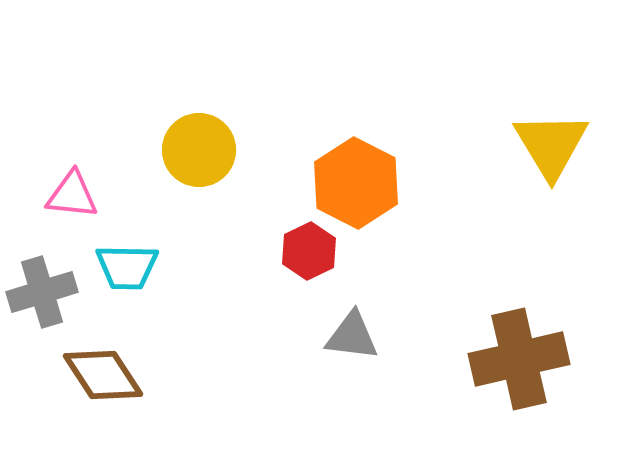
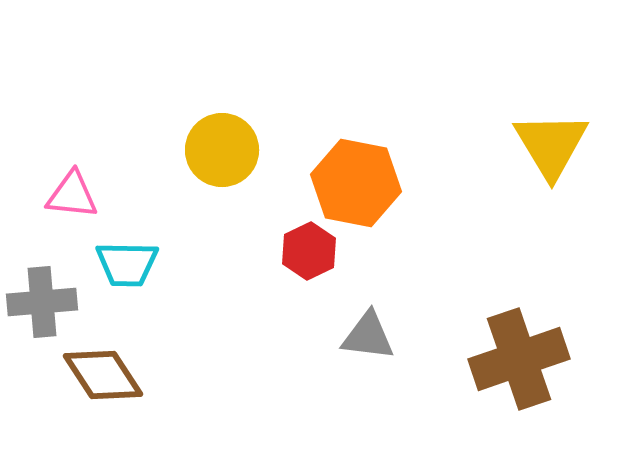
yellow circle: moved 23 px right
orange hexagon: rotated 16 degrees counterclockwise
cyan trapezoid: moved 3 px up
gray cross: moved 10 px down; rotated 12 degrees clockwise
gray triangle: moved 16 px right
brown cross: rotated 6 degrees counterclockwise
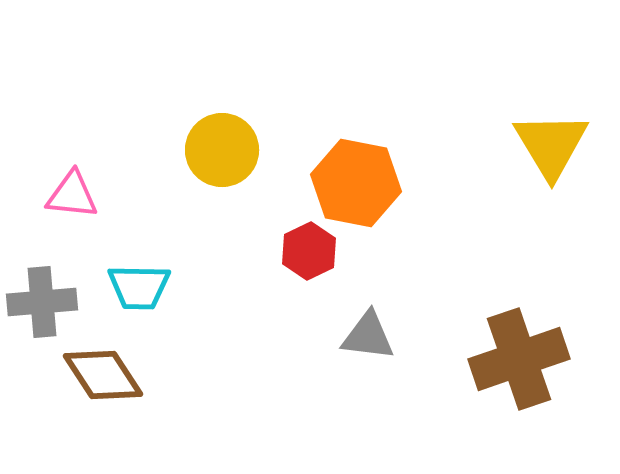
cyan trapezoid: moved 12 px right, 23 px down
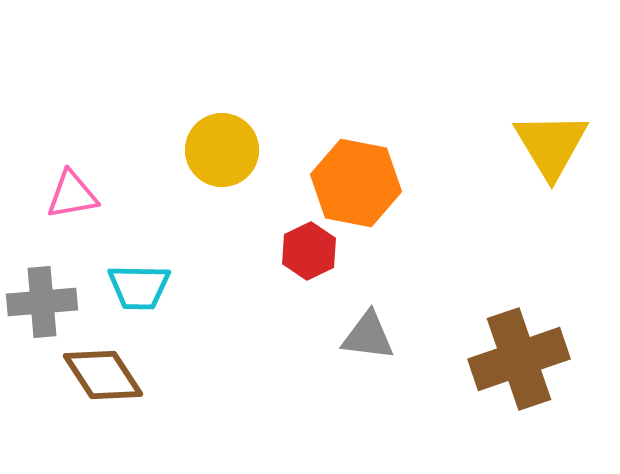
pink triangle: rotated 16 degrees counterclockwise
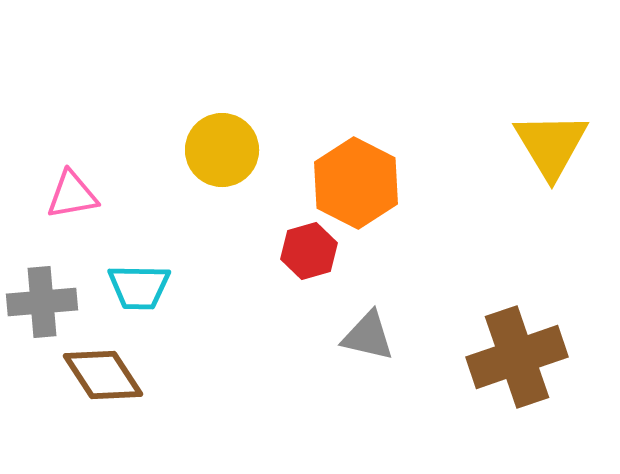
orange hexagon: rotated 16 degrees clockwise
red hexagon: rotated 10 degrees clockwise
gray triangle: rotated 6 degrees clockwise
brown cross: moved 2 px left, 2 px up
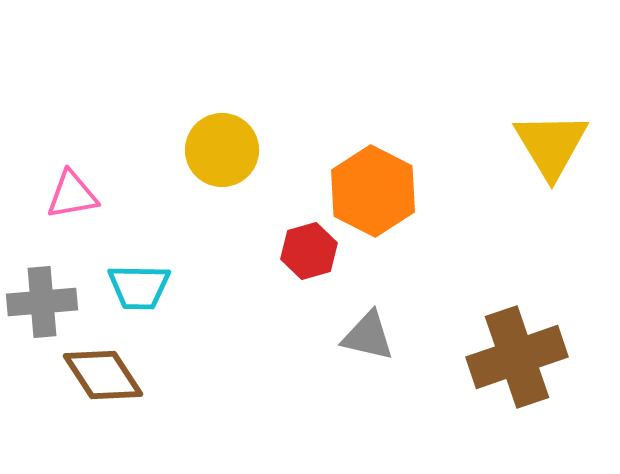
orange hexagon: moved 17 px right, 8 px down
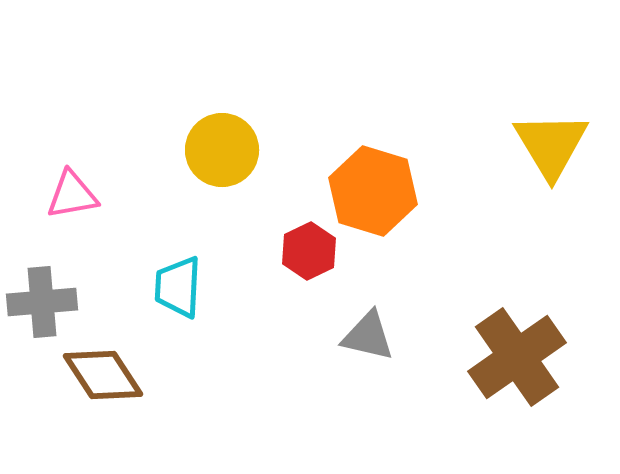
orange hexagon: rotated 10 degrees counterclockwise
red hexagon: rotated 10 degrees counterclockwise
cyan trapezoid: moved 39 px right; rotated 92 degrees clockwise
brown cross: rotated 16 degrees counterclockwise
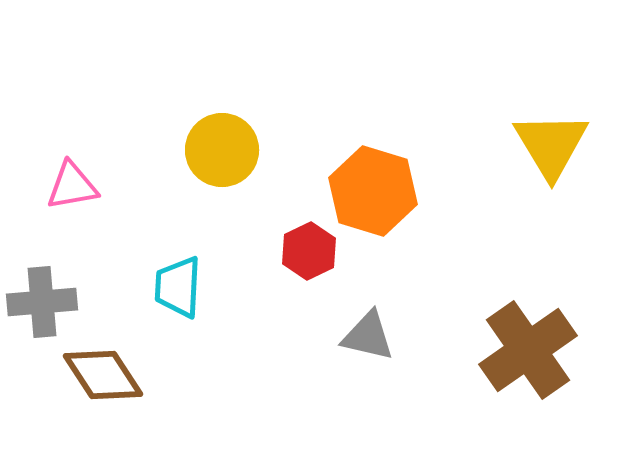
pink triangle: moved 9 px up
brown cross: moved 11 px right, 7 px up
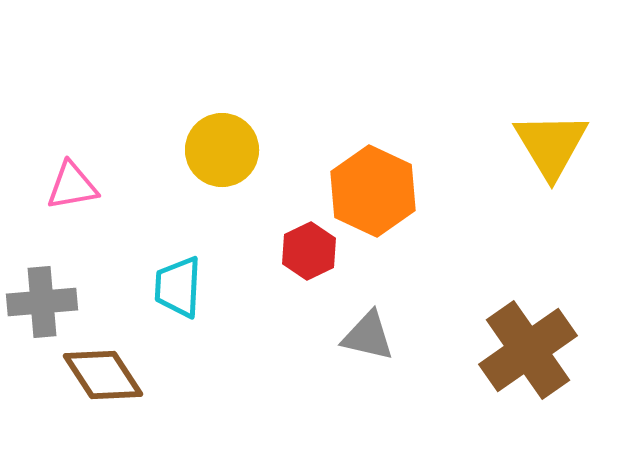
orange hexagon: rotated 8 degrees clockwise
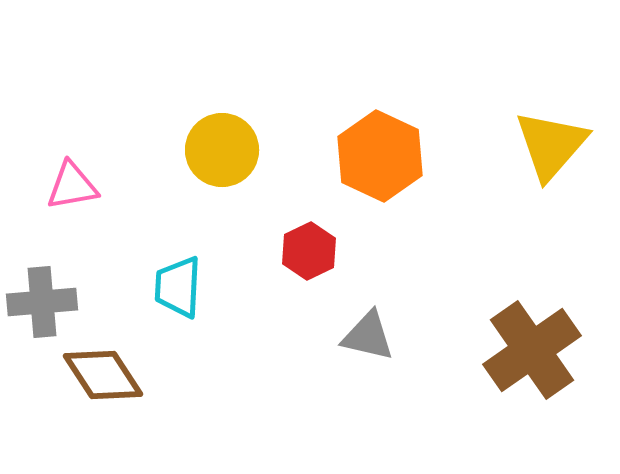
yellow triangle: rotated 12 degrees clockwise
orange hexagon: moved 7 px right, 35 px up
brown cross: moved 4 px right
